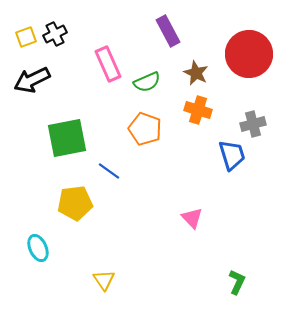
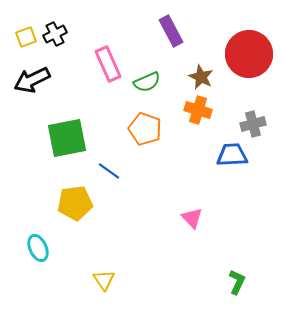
purple rectangle: moved 3 px right
brown star: moved 5 px right, 4 px down
blue trapezoid: rotated 76 degrees counterclockwise
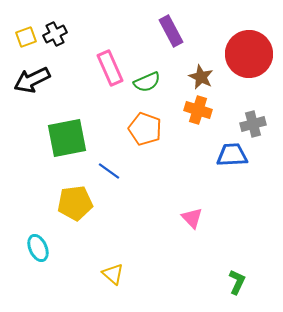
pink rectangle: moved 2 px right, 4 px down
yellow triangle: moved 9 px right, 6 px up; rotated 15 degrees counterclockwise
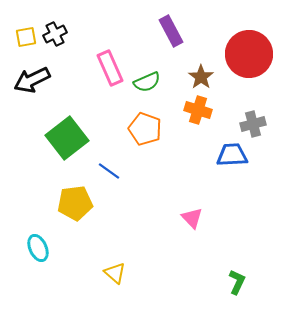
yellow square: rotated 10 degrees clockwise
brown star: rotated 10 degrees clockwise
green square: rotated 27 degrees counterclockwise
yellow triangle: moved 2 px right, 1 px up
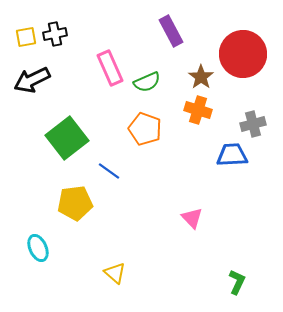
black cross: rotated 15 degrees clockwise
red circle: moved 6 px left
